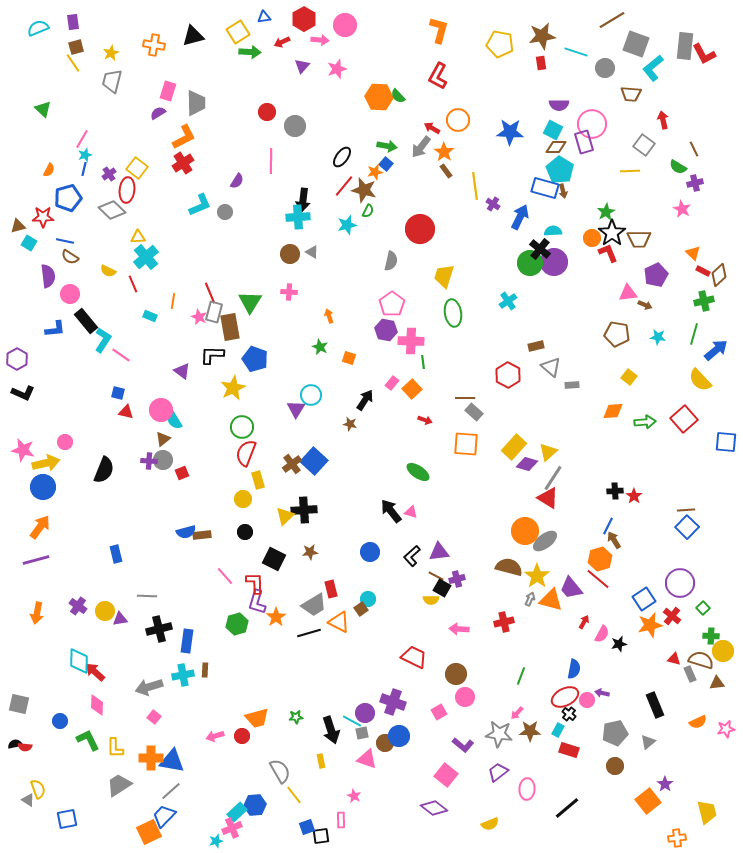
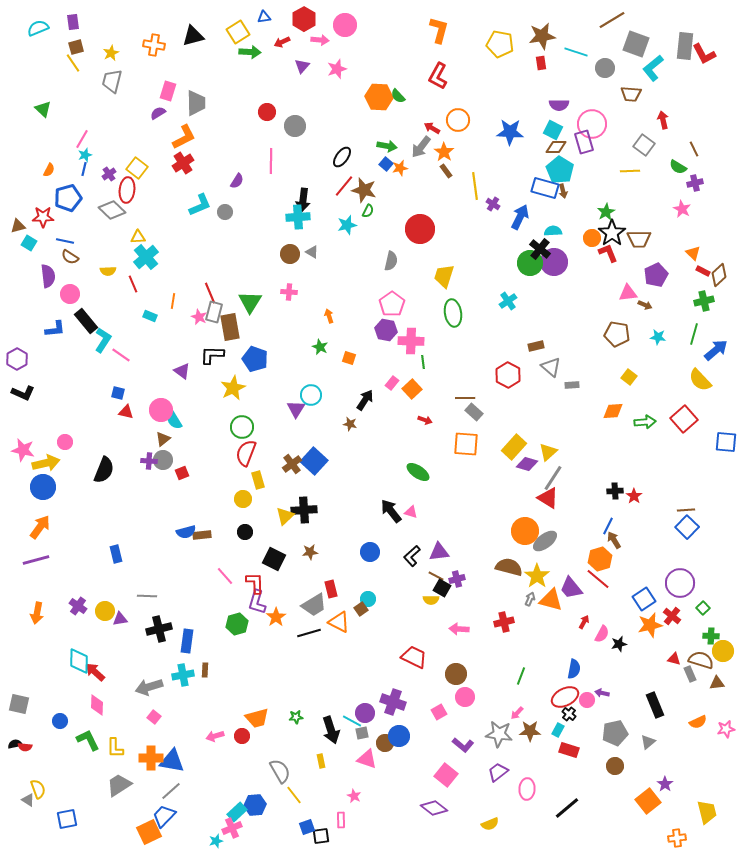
orange star at (375, 172): moved 25 px right, 4 px up
yellow semicircle at (108, 271): rotated 28 degrees counterclockwise
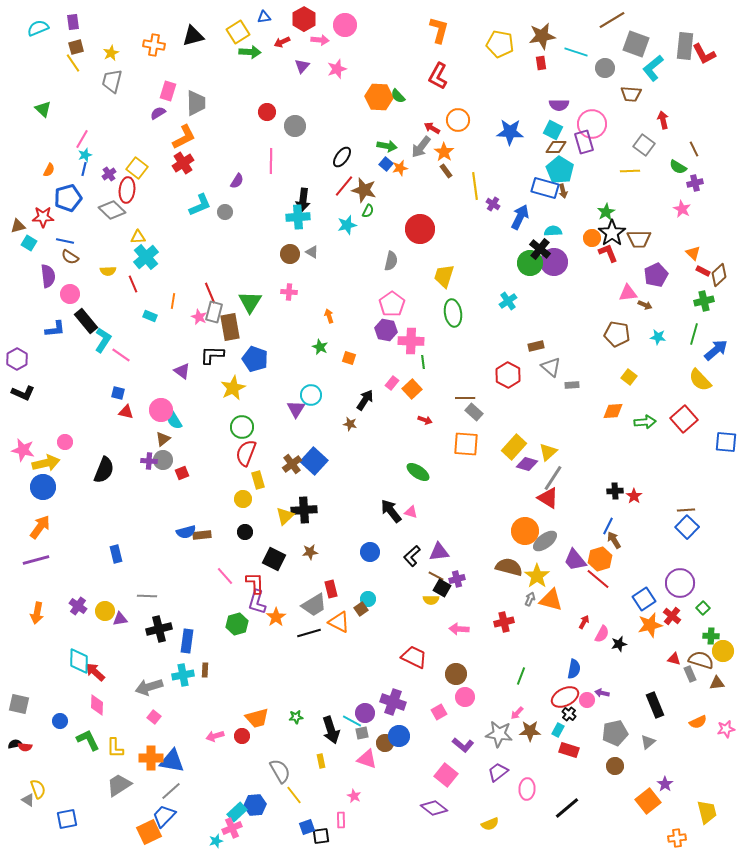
purple trapezoid at (571, 588): moved 4 px right, 28 px up
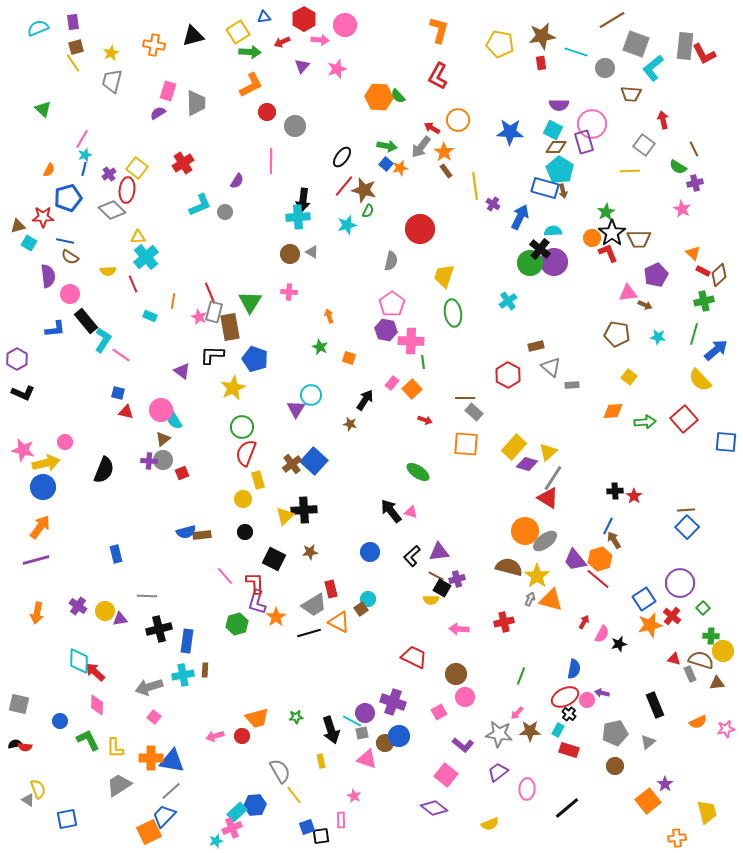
orange L-shape at (184, 137): moved 67 px right, 52 px up
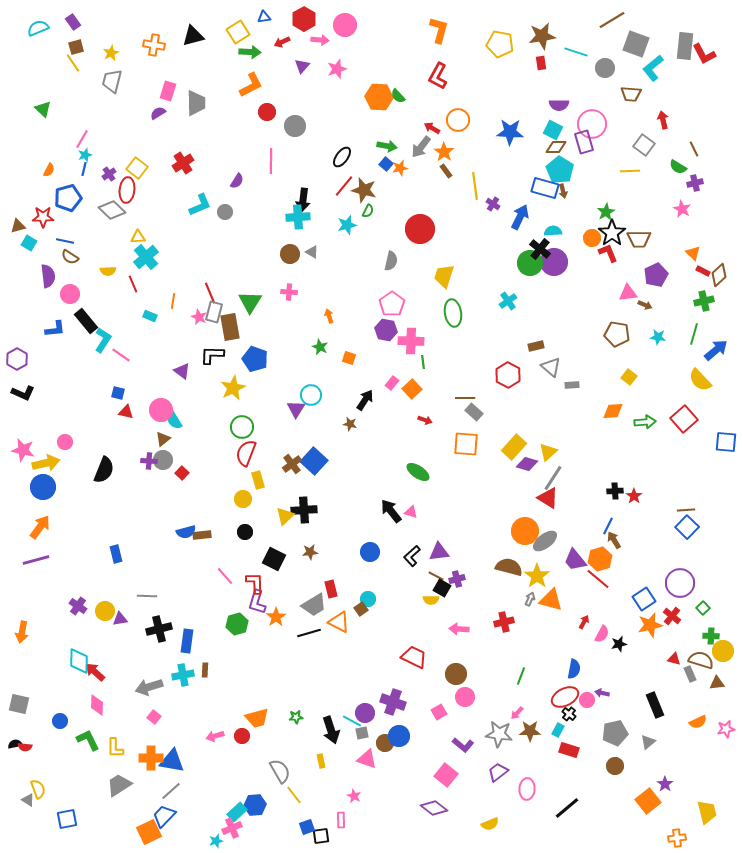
purple rectangle at (73, 22): rotated 28 degrees counterclockwise
red square at (182, 473): rotated 24 degrees counterclockwise
orange arrow at (37, 613): moved 15 px left, 19 px down
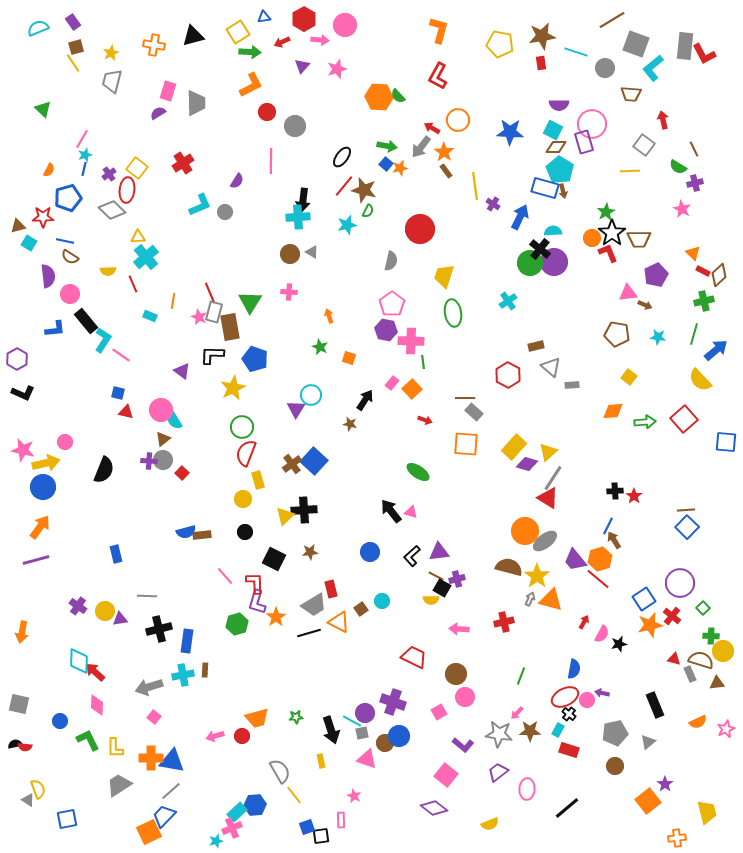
cyan circle at (368, 599): moved 14 px right, 2 px down
pink star at (726, 729): rotated 12 degrees counterclockwise
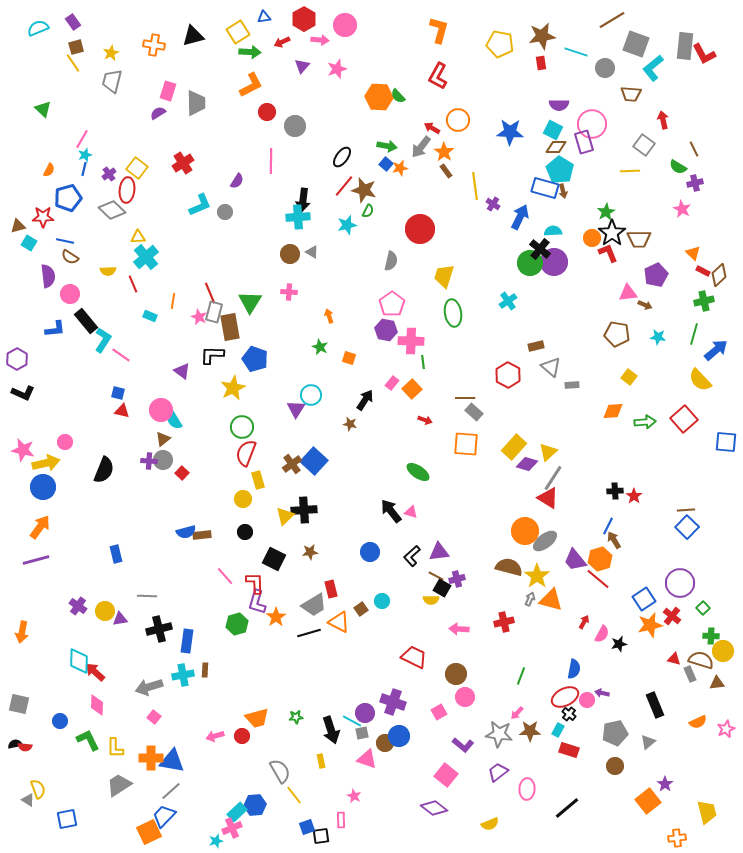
red triangle at (126, 412): moved 4 px left, 1 px up
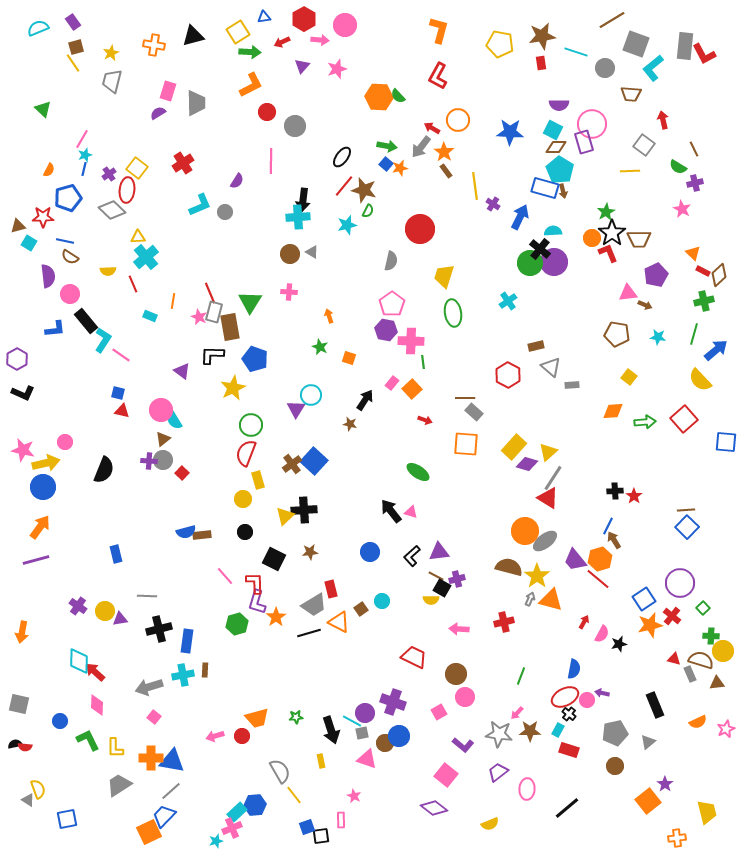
green circle at (242, 427): moved 9 px right, 2 px up
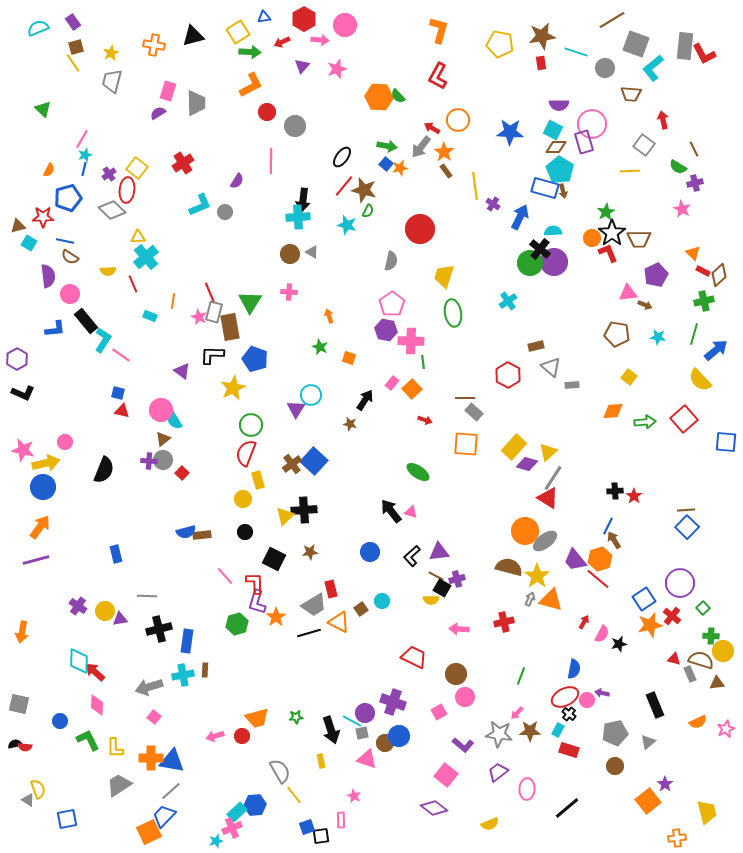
cyan star at (347, 225): rotated 30 degrees clockwise
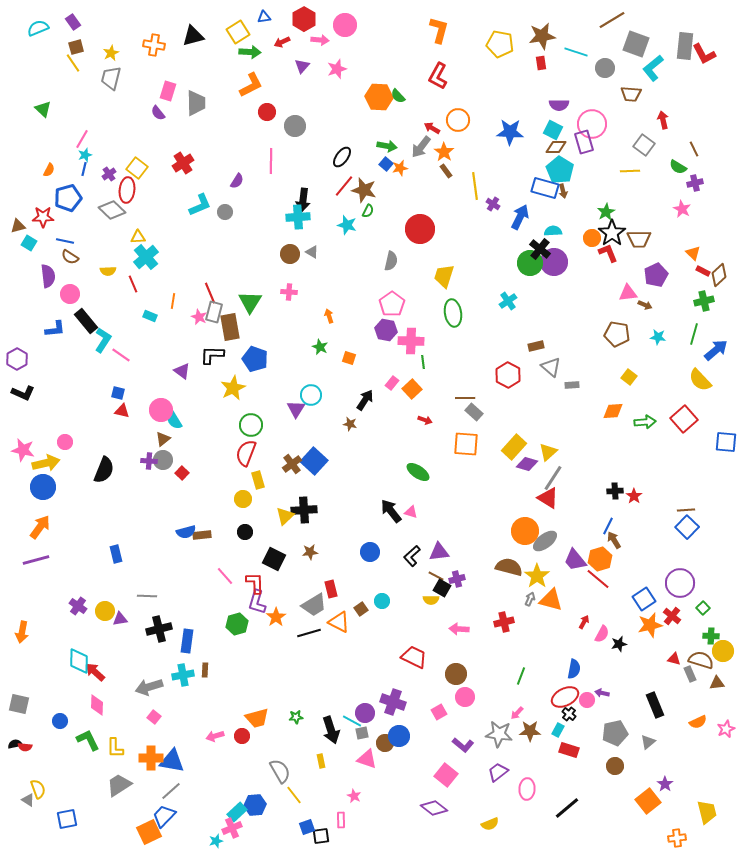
gray trapezoid at (112, 81): moved 1 px left, 3 px up
purple semicircle at (158, 113): rotated 98 degrees counterclockwise
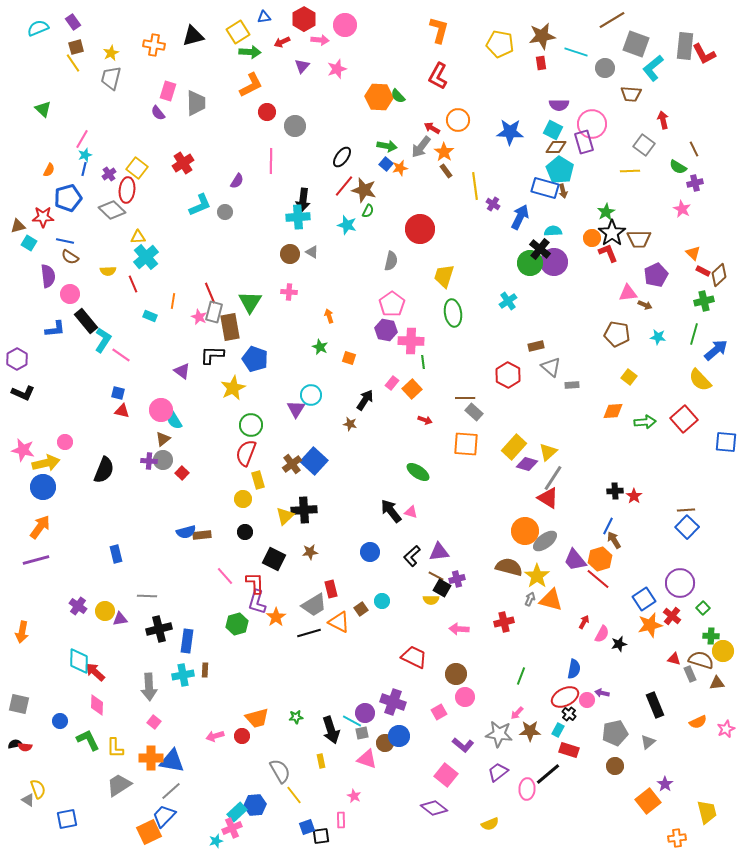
gray arrow at (149, 687): rotated 76 degrees counterclockwise
pink square at (154, 717): moved 5 px down
black line at (567, 808): moved 19 px left, 34 px up
